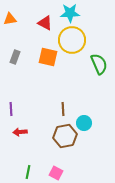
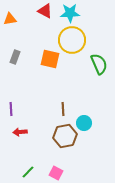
red triangle: moved 12 px up
orange square: moved 2 px right, 2 px down
green line: rotated 32 degrees clockwise
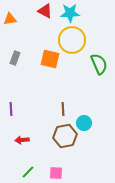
gray rectangle: moved 1 px down
red arrow: moved 2 px right, 8 px down
pink square: rotated 24 degrees counterclockwise
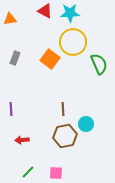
yellow circle: moved 1 px right, 2 px down
orange square: rotated 24 degrees clockwise
cyan circle: moved 2 px right, 1 px down
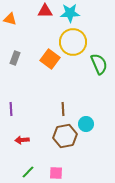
red triangle: rotated 28 degrees counterclockwise
orange triangle: rotated 24 degrees clockwise
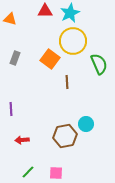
cyan star: rotated 24 degrees counterclockwise
yellow circle: moved 1 px up
brown line: moved 4 px right, 27 px up
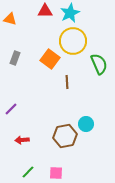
purple line: rotated 48 degrees clockwise
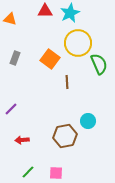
yellow circle: moved 5 px right, 2 px down
cyan circle: moved 2 px right, 3 px up
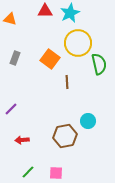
green semicircle: rotated 10 degrees clockwise
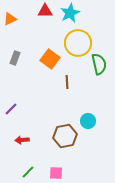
orange triangle: rotated 40 degrees counterclockwise
